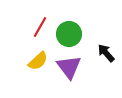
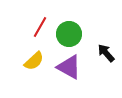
yellow semicircle: moved 4 px left
purple triangle: rotated 24 degrees counterclockwise
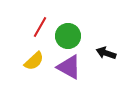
green circle: moved 1 px left, 2 px down
black arrow: rotated 30 degrees counterclockwise
